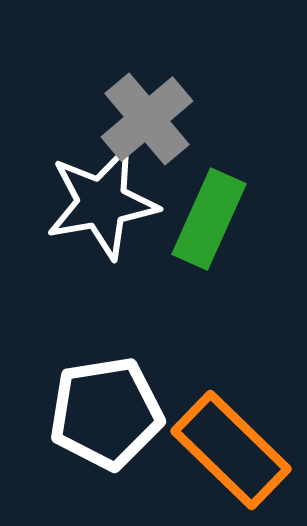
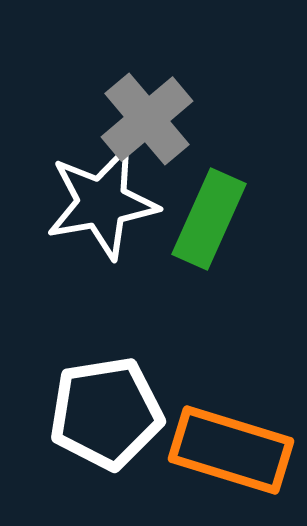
orange rectangle: rotated 27 degrees counterclockwise
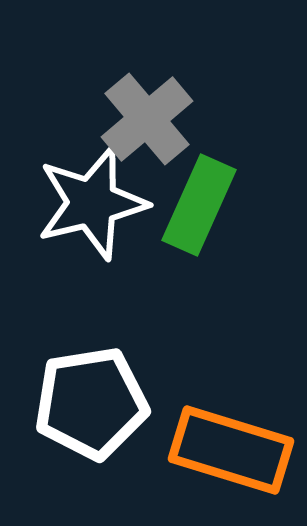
white star: moved 10 px left; rotated 4 degrees counterclockwise
green rectangle: moved 10 px left, 14 px up
white pentagon: moved 15 px left, 10 px up
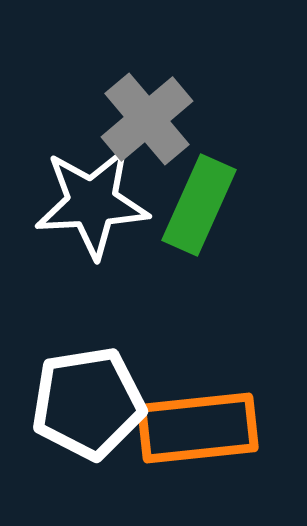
white star: rotated 11 degrees clockwise
white pentagon: moved 3 px left
orange rectangle: moved 33 px left, 22 px up; rotated 23 degrees counterclockwise
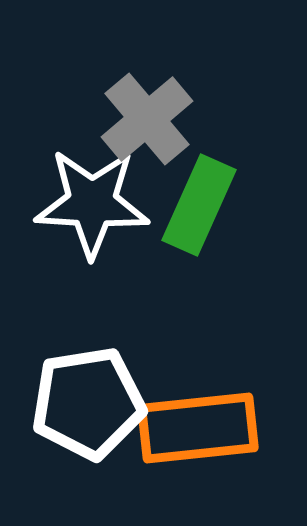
white star: rotated 6 degrees clockwise
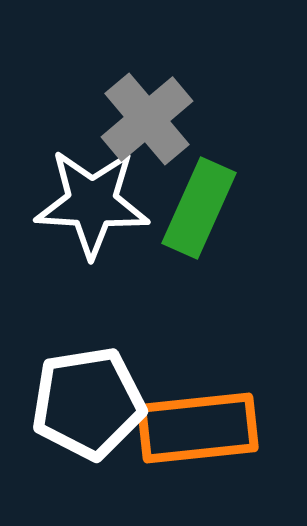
green rectangle: moved 3 px down
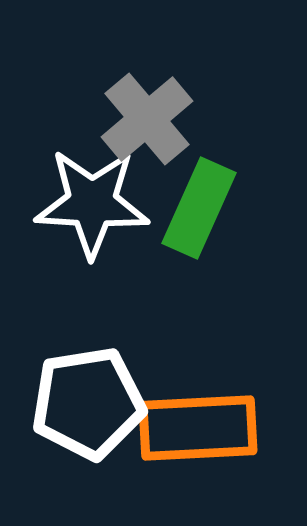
orange rectangle: rotated 3 degrees clockwise
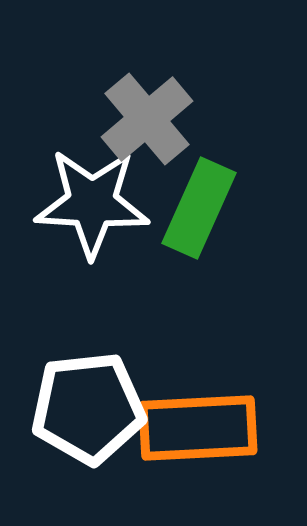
white pentagon: moved 5 px down; rotated 3 degrees clockwise
